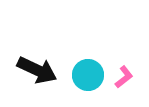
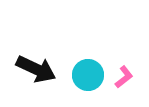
black arrow: moved 1 px left, 1 px up
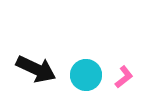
cyan circle: moved 2 px left
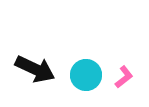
black arrow: moved 1 px left
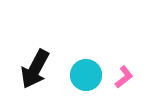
black arrow: rotated 93 degrees clockwise
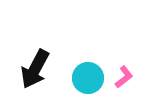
cyan circle: moved 2 px right, 3 px down
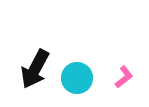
cyan circle: moved 11 px left
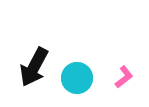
black arrow: moved 1 px left, 2 px up
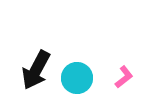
black arrow: moved 2 px right, 3 px down
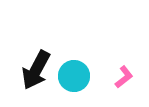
cyan circle: moved 3 px left, 2 px up
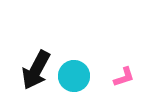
pink L-shape: rotated 20 degrees clockwise
